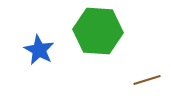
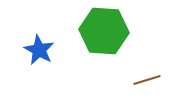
green hexagon: moved 6 px right
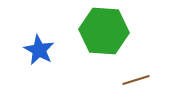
brown line: moved 11 px left
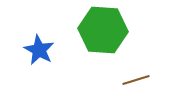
green hexagon: moved 1 px left, 1 px up
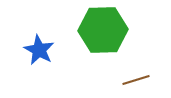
green hexagon: rotated 6 degrees counterclockwise
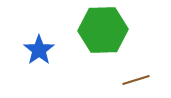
blue star: rotated 8 degrees clockwise
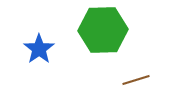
blue star: moved 1 px up
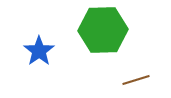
blue star: moved 2 px down
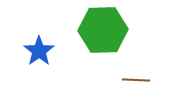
brown line: rotated 20 degrees clockwise
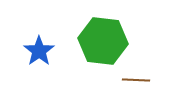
green hexagon: moved 11 px down; rotated 9 degrees clockwise
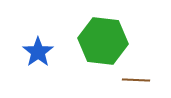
blue star: moved 1 px left, 1 px down
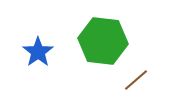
brown line: rotated 44 degrees counterclockwise
